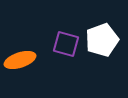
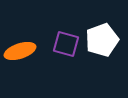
orange ellipse: moved 9 px up
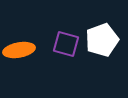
orange ellipse: moved 1 px left, 1 px up; rotated 8 degrees clockwise
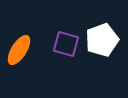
orange ellipse: rotated 48 degrees counterclockwise
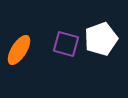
white pentagon: moved 1 px left, 1 px up
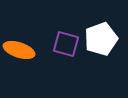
orange ellipse: rotated 76 degrees clockwise
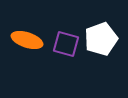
orange ellipse: moved 8 px right, 10 px up
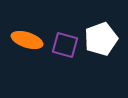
purple square: moved 1 px left, 1 px down
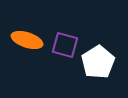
white pentagon: moved 3 px left, 23 px down; rotated 12 degrees counterclockwise
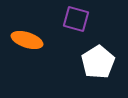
purple square: moved 11 px right, 26 px up
